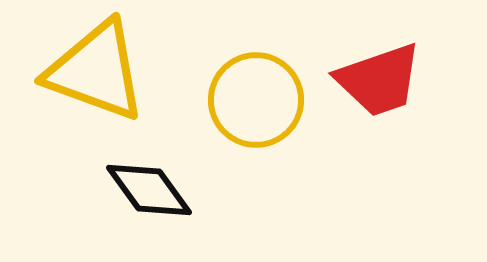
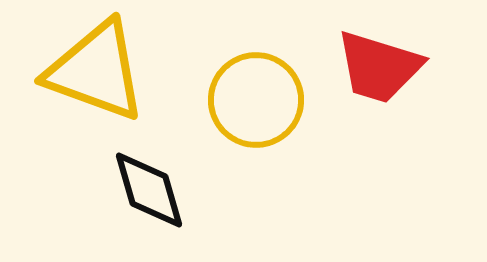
red trapezoid: moved 13 px up; rotated 36 degrees clockwise
black diamond: rotated 20 degrees clockwise
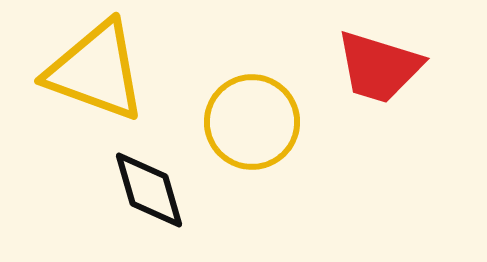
yellow circle: moved 4 px left, 22 px down
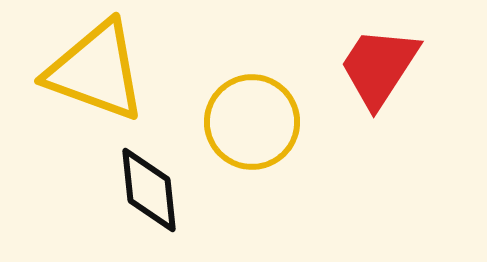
red trapezoid: rotated 106 degrees clockwise
black diamond: rotated 10 degrees clockwise
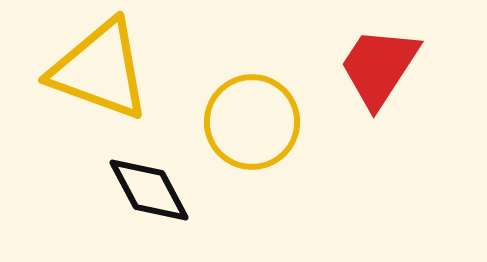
yellow triangle: moved 4 px right, 1 px up
black diamond: rotated 22 degrees counterclockwise
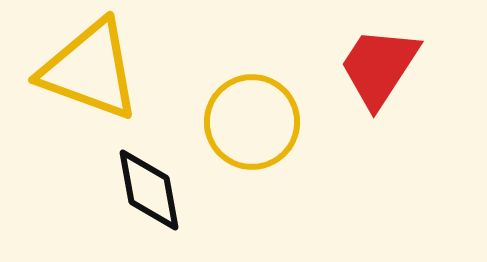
yellow triangle: moved 10 px left
black diamond: rotated 18 degrees clockwise
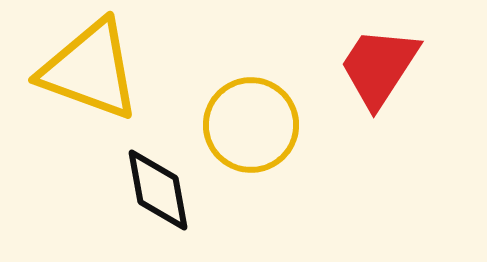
yellow circle: moved 1 px left, 3 px down
black diamond: moved 9 px right
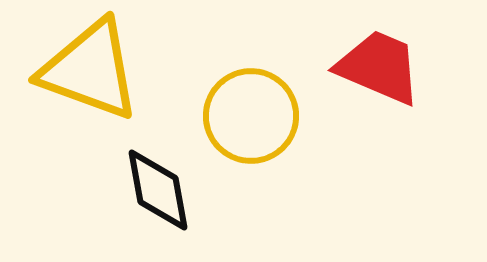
red trapezoid: rotated 80 degrees clockwise
yellow circle: moved 9 px up
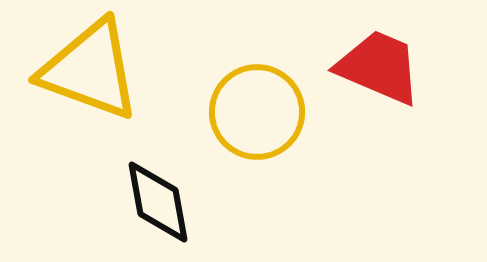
yellow circle: moved 6 px right, 4 px up
black diamond: moved 12 px down
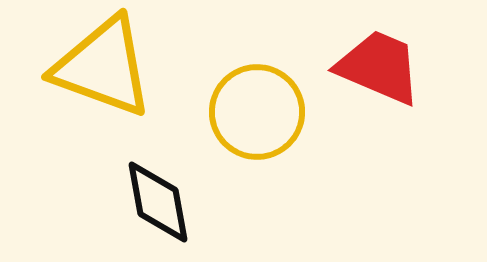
yellow triangle: moved 13 px right, 3 px up
